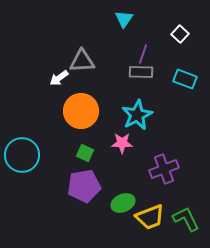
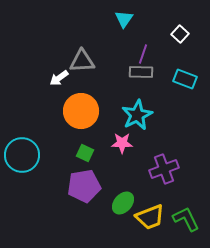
green ellipse: rotated 25 degrees counterclockwise
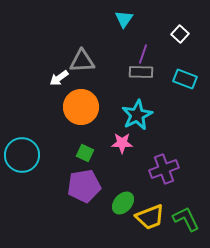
orange circle: moved 4 px up
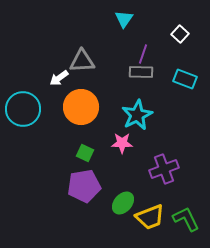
cyan circle: moved 1 px right, 46 px up
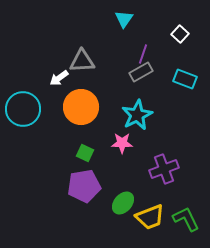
gray rectangle: rotated 30 degrees counterclockwise
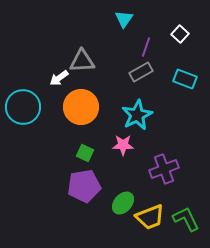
purple line: moved 3 px right, 7 px up
cyan circle: moved 2 px up
pink star: moved 1 px right, 2 px down
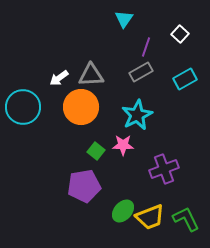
gray triangle: moved 9 px right, 14 px down
cyan rectangle: rotated 50 degrees counterclockwise
green square: moved 11 px right, 2 px up; rotated 12 degrees clockwise
green ellipse: moved 8 px down
